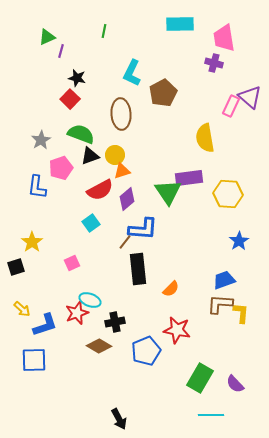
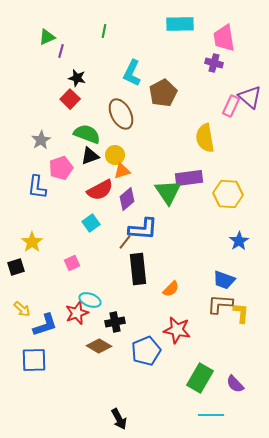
brown ellipse at (121, 114): rotated 24 degrees counterclockwise
green semicircle at (81, 134): moved 6 px right
blue trapezoid at (224, 280): rotated 140 degrees counterclockwise
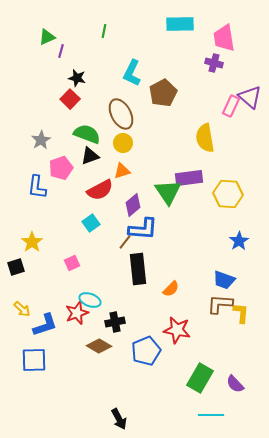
yellow circle at (115, 155): moved 8 px right, 12 px up
purple diamond at (127, 199): moved 6 px right, 6 px down
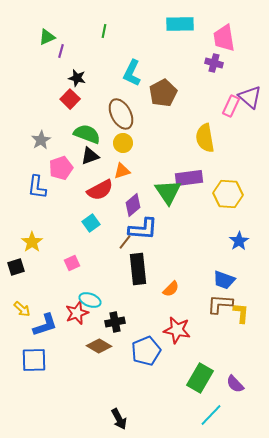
cyan line at (211, 415): rotated 45 degrees counterclockwise
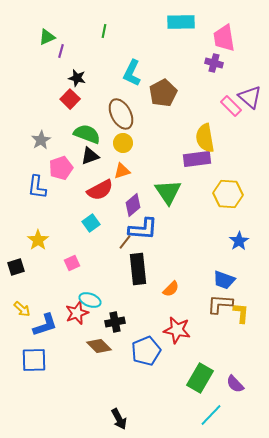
cyan rectangle at (180, 24): moved 1 px right, 2 px up
pink rectangle at (231, 106): rotated 70 degrees counterclockwise
purple rectangle at (189, 178): moved 8 px right, 19 px up
yellow star at (32, 242): moved 6 px right, 2 px up
brown diamond at (99, 346): rotated 15 degrees clockwise
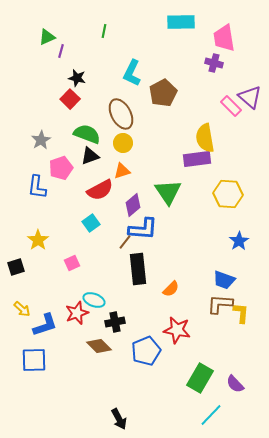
cyan ellipse at (90, 300): moved 4 px right
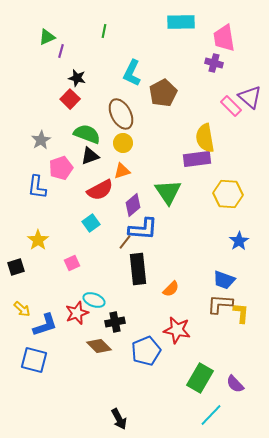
blue square at (34, 360): rotated 16 degrees clockwise
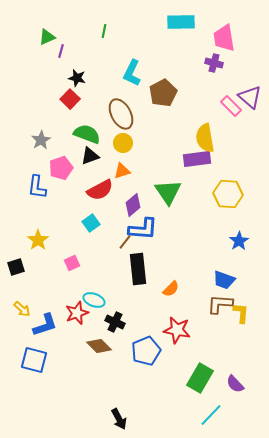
black cross at (115, 322): rotated 36 degrees clockwise
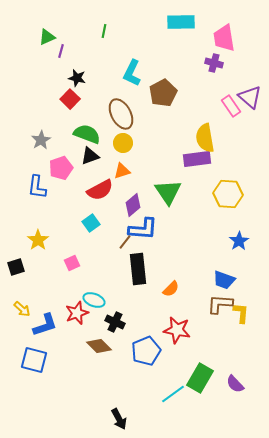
pink rectangle at (231, 106): rotated 10 degrees clockwise
cyan line at (211, 415): moved 38 px left, 21 px up; rotated 10 degrees clockwise
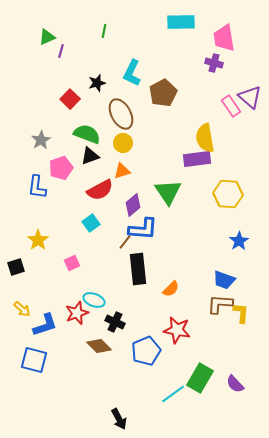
black star at (77, 78): moved 20 px right, 5 px down; rotated 30 degrees counterclockwise
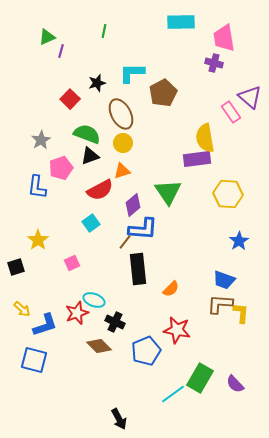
cyan L-shape at (132, 73): rotated 64 degrees clockwise
pink rectangle at (231, 106): moved 6 px down
